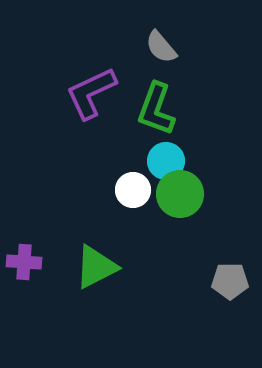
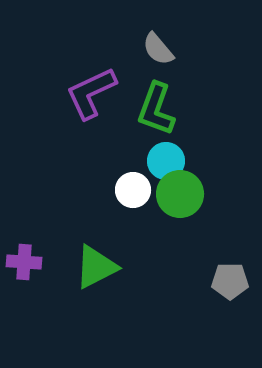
gray semicircle: moved 3 px left, 2 px down
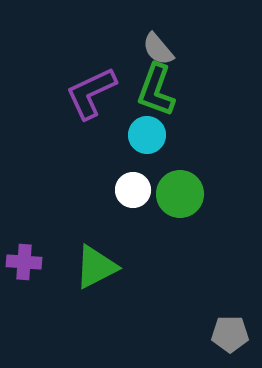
green L-shape: moved 19 px up
cyan circle: moved 19 px left, 26 px up
gray pentagon: moved 53 px down
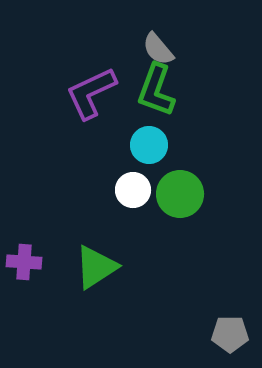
cyan circle: moved 2 px right, 10 px down
green triangle: rotated 6 degrees counterclockwise
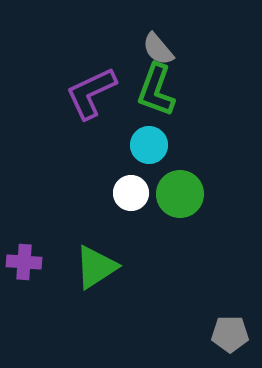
white circle: moved 2 px left, 3 px down
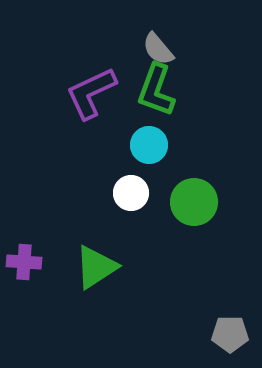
green circle: moved 14 px right, 8 px down
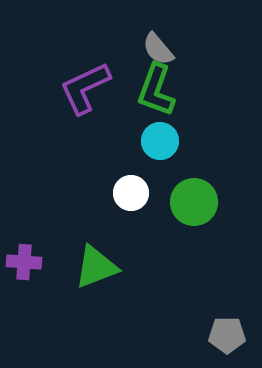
purple L-shape: moved 6 px left, 5 px up
cyan circle: moved 11 px right, 4 px up
green triangle: rotated 12 degrees clockwise
gray pentagon: moved 3 px left, 1 px down
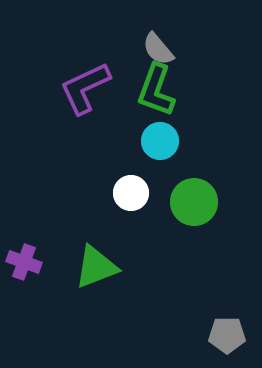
purple cross: rotated 16 degrees clockwise
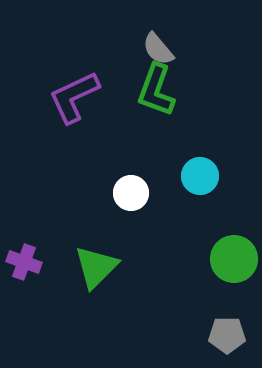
purple L-shape: moved 11 px left, 9 px down
cyan circle: moved 40 px right, 35 px down
green circle: moved 40 px right, 57 px down
green triangle: rotated 24 degrees counterclockwise
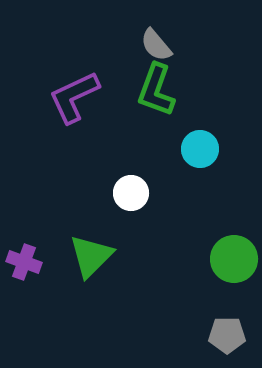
gray semicircle: moved 2 px left, 4 px up
cyan circle: moved 27 px up
green triangle: moved 5 px left, 11 px up
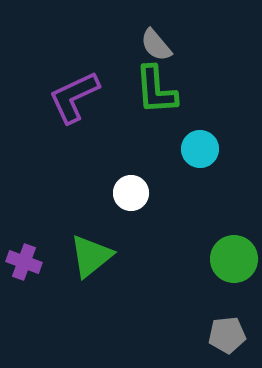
green L-shape: rotated 24 degrees counterclockwise
green triangle: rotated 6 degrees clockwise
gray pentagon: rotated 6 degrees counterclockwise
